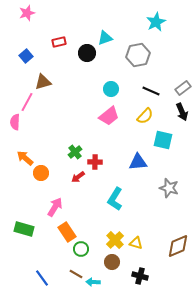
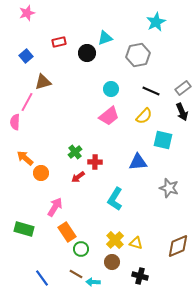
yellow semicircle: moved 1 px left
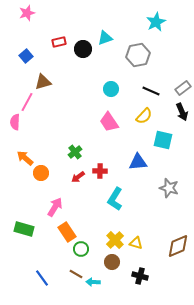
black circle: moved 4 px left, 4 px up
pink trapezoid: moved 6 px down; rotated 95 degrees clockwise
red cross: moved 5 px right, 9 px down
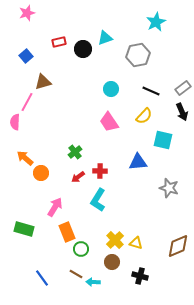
cyan L-shape: moved 17 px left, 1 px down
orange rectangle: rotated 12 degrees clockwise
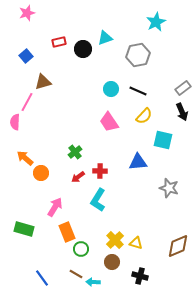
black line: moved 13 px left
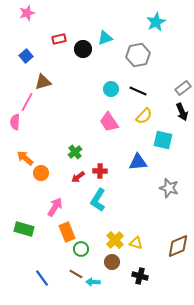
red rectangle: moved 3 px up
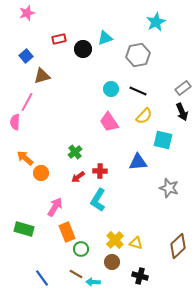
brown triangle: moved 1 px left, 6 px up
brown diamond: rotated 20 degrees counterclockwise
